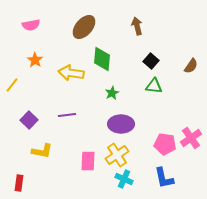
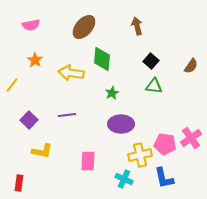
yellow cross: moved 23 px right; rotated 20 degrees clockwise
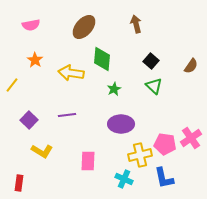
brown arrow: moved 1 px left, 2 px up
green triangle: rotated 36 degrees clockwise
green star: moved 2 px right, 4 px up
yellow L-shape: rotated 20 degrees clockwise
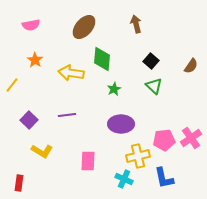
pink pentagon: moved 1 px left, 4 px up; rotated 15 degrees counterclockwise
yellow cross: moved 2 px left, 1 px down
